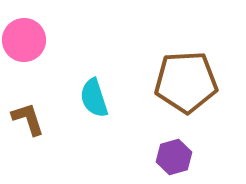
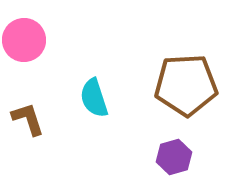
brown pentagon: moved 3 px down
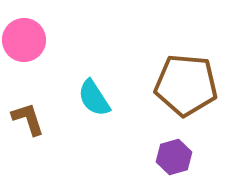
brown pentagon: rotated 8 degrees clockwise
cyan semicircle: rotated 15 degrees counterclockwise
